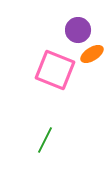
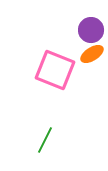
purple circle: moved 13 px right
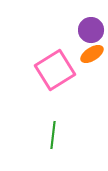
pink square: rotated 36 degrees clockwise
green line: moved 8 px right, 5 px up; rotated 20 degrees counterclockwise
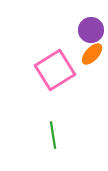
orange ellipse: rotated 15 degrees counterclockwise
green line: rotated 16 degrees counterclockwise
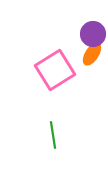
purple circle: moved 2 px right, 4 px down
orange ellipse: rotated 10 degrees counterclockwise
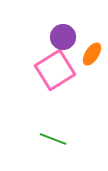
purple circle: moved 30 px left, 3 px down
green line: moved 4 px down; rotated 60 degrees counterclockwise
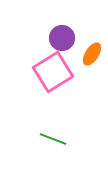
purple circle: moved 1 px left, 1 px down
pink square: moved 2 px left, 2 px down
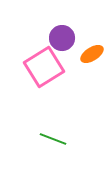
orange ellipse: rotated 25 degrees clockwise
pink square: moved 9 px left, 5 px up
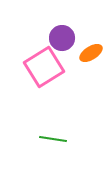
orange ellipse: moved 1 px left, 1 px up
green line: rotated 12 degrees counterclockwise
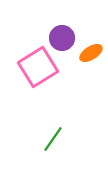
pink square: moved 6 px left
green line: rotated 64 degrees counterclockwise
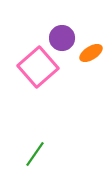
pink square: rotated 9 degrees counterclockwise
green line: moved 18 px left, 15 px down
